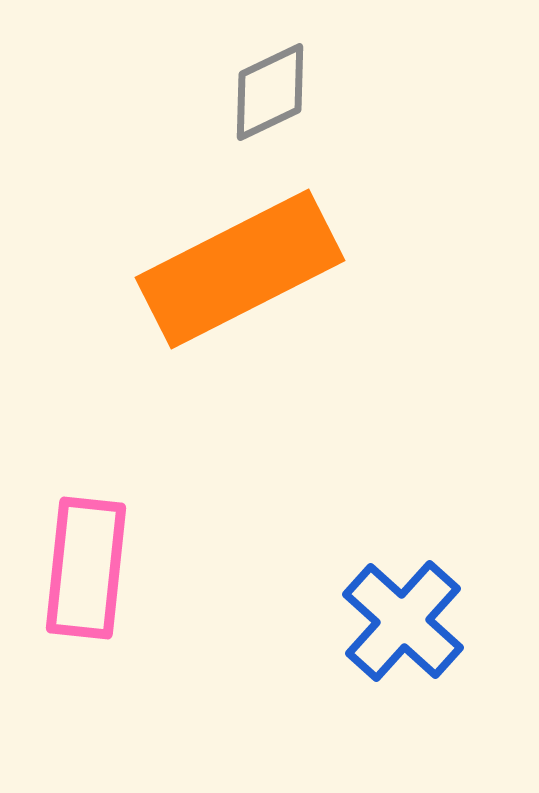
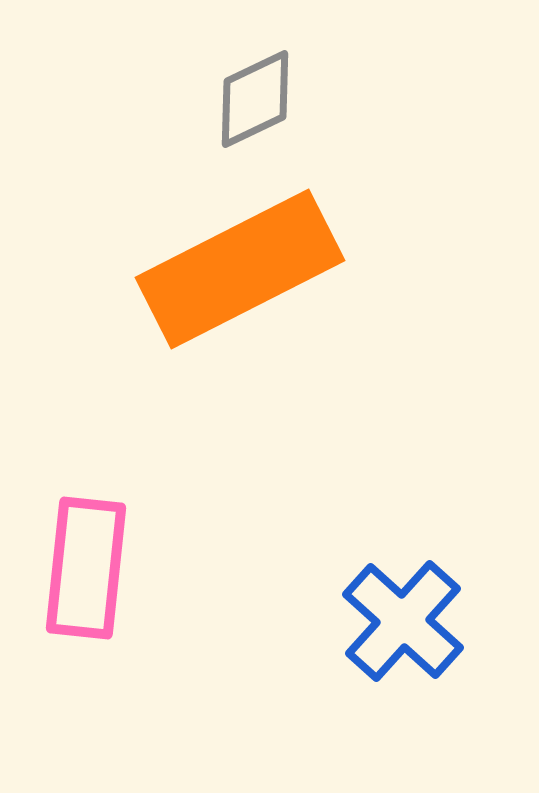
gray diamond: moved 15 px left, 7 px down
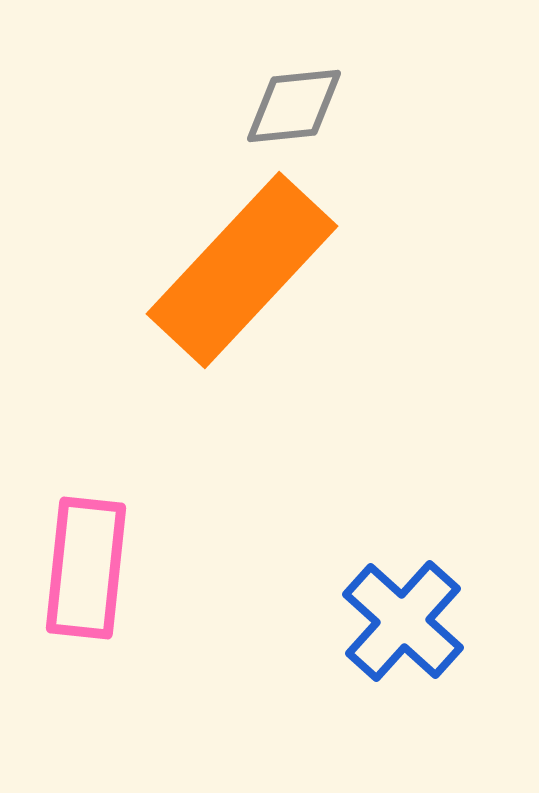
gray diamond: moved 39 px right, 7 px down; rotated 20 degrees clockwise
orange rectangle: moved 2 px right, 1 px down; rotated 20 degrees counterclockwise
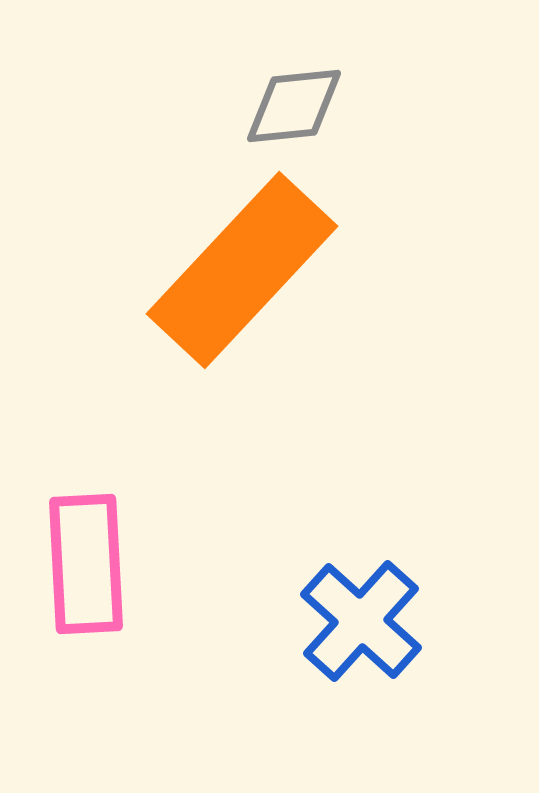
pink rectangle: moved 4 px up; rotated 9 degrees counterclockwise
blue cross: moved 42 px left
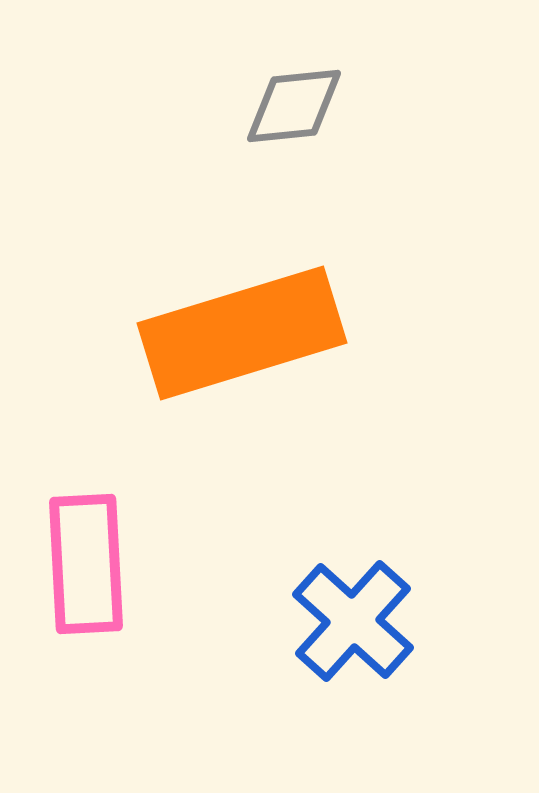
orange rectangle: moved 63 px down; rotated 30 degrees clockwise
blue cross: moved 8 px left
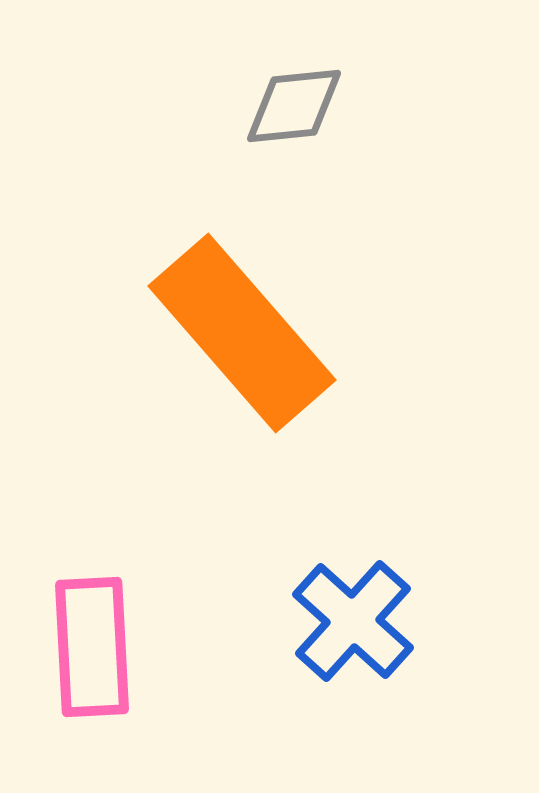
orange rectangle: rotated 66 degrees clockwise
pink rectangle: moved 6 px right, 83 px down
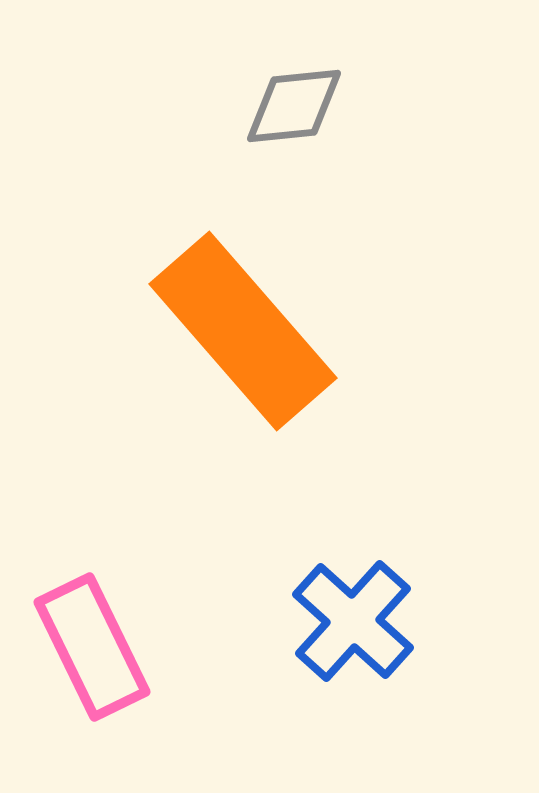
orange rectangle: moved 1 px right, 2 px up
pink rectangle: rotated 23 degrees counterclockwise
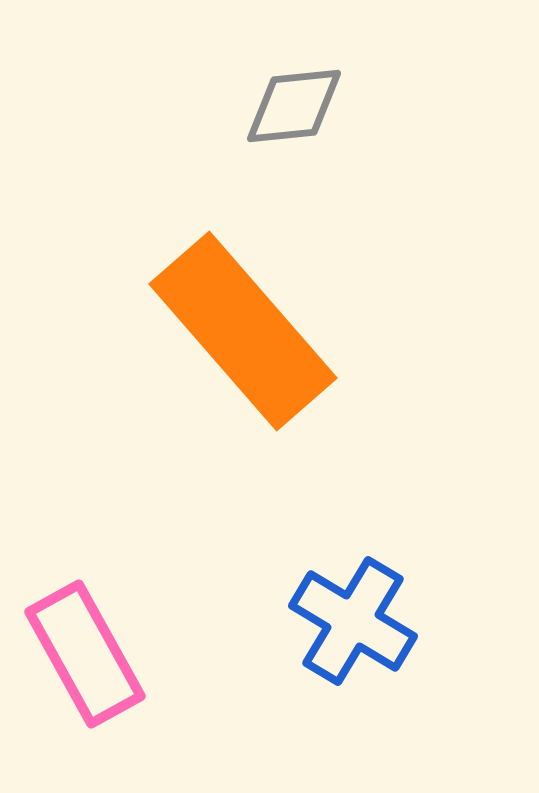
blue cross: rotated 11 degrees counterclockwise
pink rectangle: moved 7 px left, 7 px down; rotated 3 degrees counterclockwise
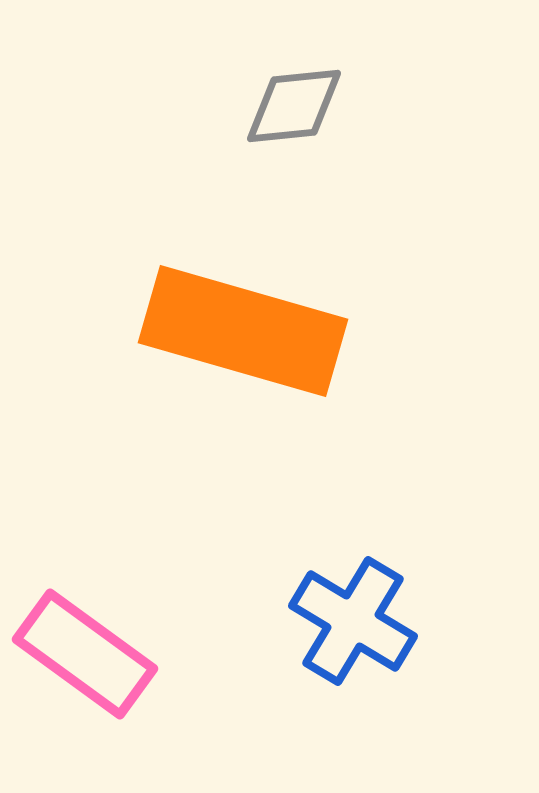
orange rectangle: rotated 33 degrees counterclockwise
pink rectangle: rotated 25 degrees counterclockwise
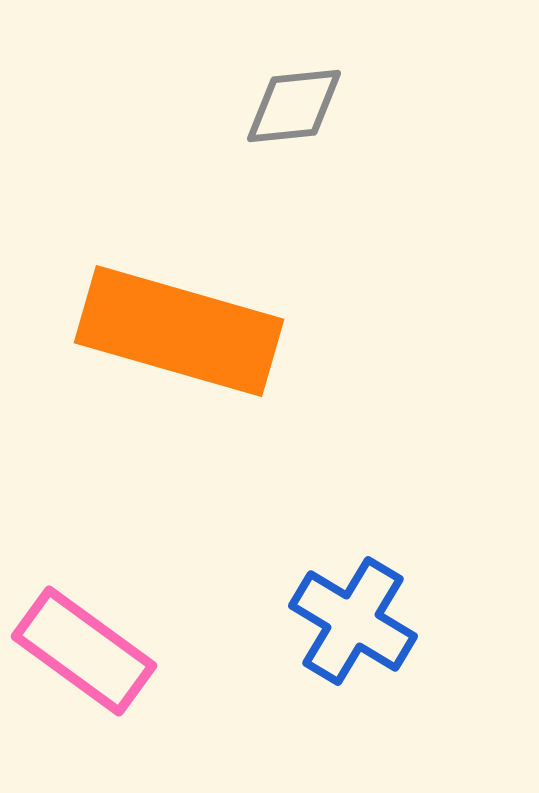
orange rectangle: moved 64 px left
pink rectangle: moved 1 px left, 3 px up
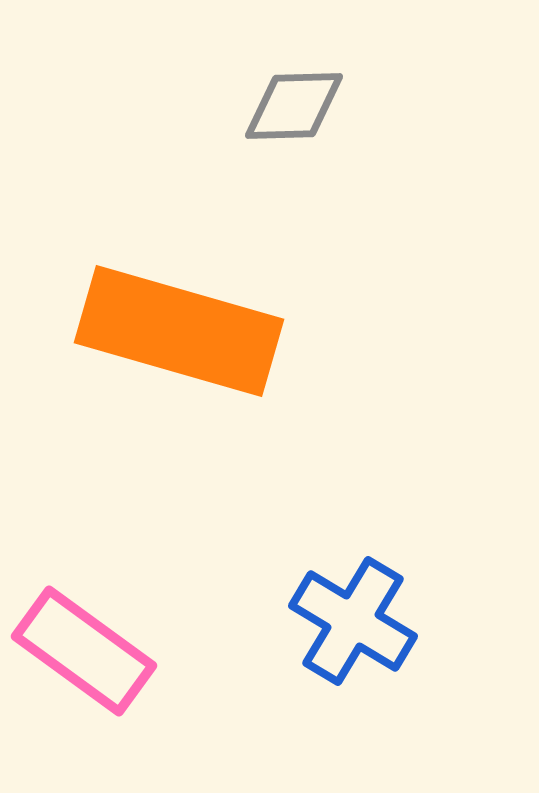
gray diamond: rotated 4 degrees clockwise
